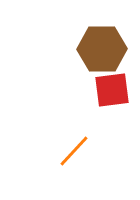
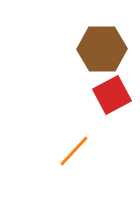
red square: moved 5 px down; rotated 21 degrees counterclockwise
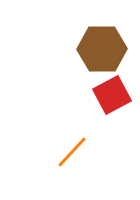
orange line: moved 2 px left, 1 px down
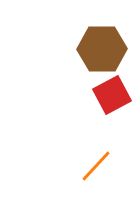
orange line: moved 24 px right, 14 px down
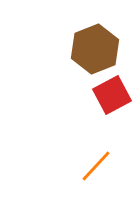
brown hexagon: moved 7 px left; rotated 21 degrees counterclockwise
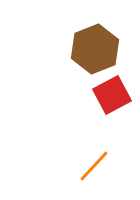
orange line: moved 2 px left
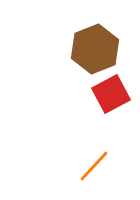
red square: moved 1 px left, 1 px up
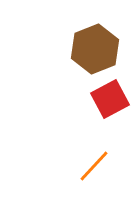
red square: moved 1 px left, 5 px down
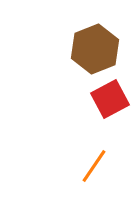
orange line: rotated 9 degrees counterclockwise
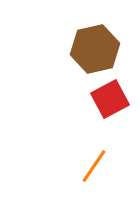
brown hexagon: rotated 9 degrees clockwise
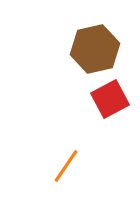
orange line: moved 28 px left
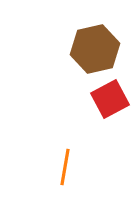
orange line: moved 1 px left, 1 px down; rotated 24 degrees counterclockwise
